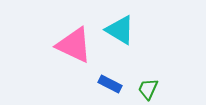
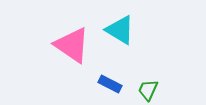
pink triangle: moved 2 px left; rotated 9 degrees clockwise
green trapezoid: moved 1 px down
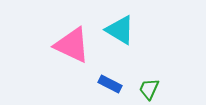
pink triangle: rotated 9 degrees counterclockwise
green trapezoid: moved 1 px right, 1 px up
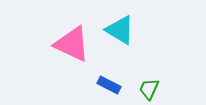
pink triangle: moved 1 px up
blue rectangle: moved 1 px left, 1 px down
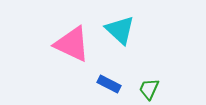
cyan triangle: rotated 12 degrees clockwise
blue rectangle: moved 1 px up
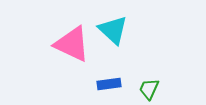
cyan triangle: moved 7 px left
blue rectangle: rotated 35 degrees counterclockwise
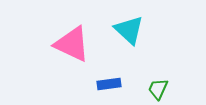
cyan triangle: moved 16 px right
green trapezoid: moved 9 px right
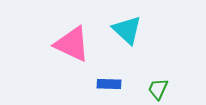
cyan triangle: moved 2 px left
blue rectangle: rotated 10 degrees clockwise
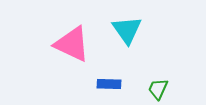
cyan triangle: rotated 12 degrees clockwise
